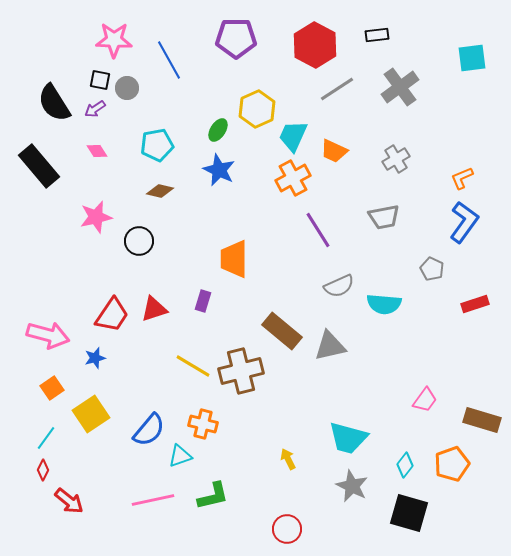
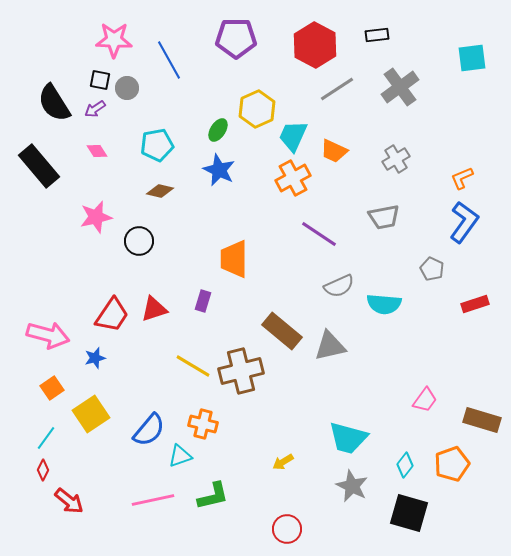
purple line at (318, 230): moved 1 px right, 4 px down; rotated 24 degrees counterclockwise
yellow arrow at (288, 459): moved 5 px left, 3 px down; rotated 95 degrees counterclockwise
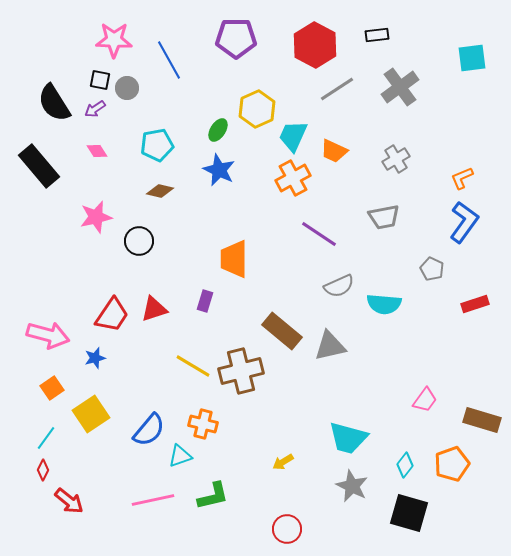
purple rectangle at (203, 301): moved 2 px right
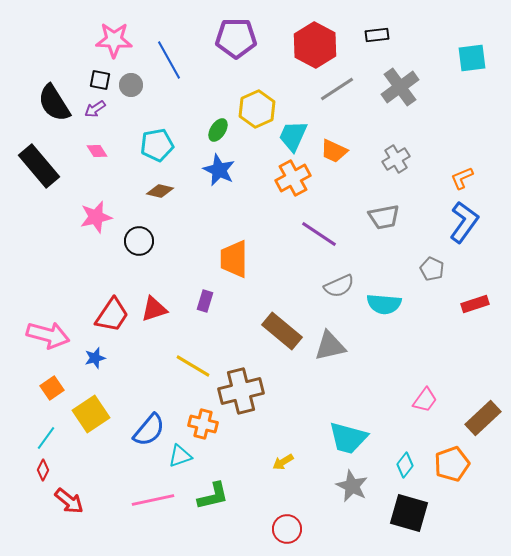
gray circle at (127, 88): moved 4 px right, 3 px up
brown cross at (241, 371): moved 20 px down
brown rectangle at (482, 420): moved 1 px right, 2 px up; rotated 60 degrees counterclockwise
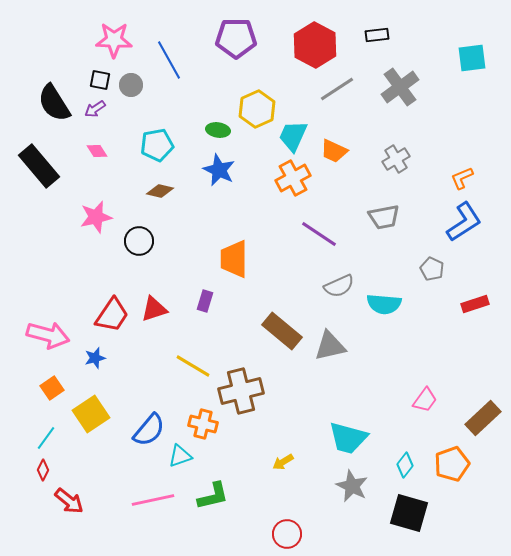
green ellipse at (218, 130): rotated 65 degrees clockwise
blue L-shape at (464, 222): rotated 21 degrees clockwise
red circle at (287, 529): moved 5 px down
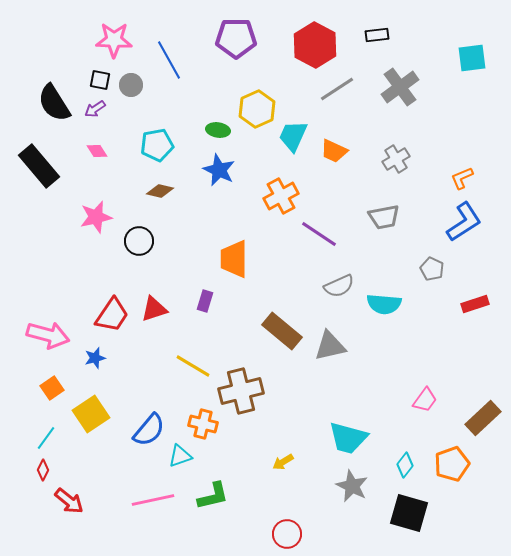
orange cross at (293, 178): moved 12 px left, 18 px down
